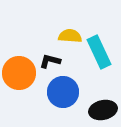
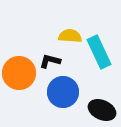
black ellipse: moved 1 px left; rotated 36 degrees clockwise
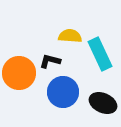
cyan rectangle: moved 1 px right, 2 px down
black ellipse: moved 1 px right, 7 px up
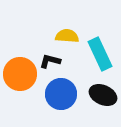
yellow semicircle: moved 3 px left
orange circle: moved 1 px right, 1 px down
blue circle: moved 2 px left, 2 px down
black ellipse: moved 8 px up
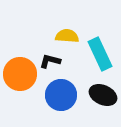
blue circle: moved 1 px down
